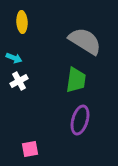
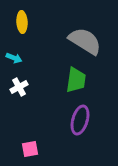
white cross: moved 6 px down
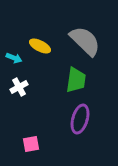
yellow ellipse: moved 18 px right, 24 px down; rotated 60 degrees counterclockwise
gray semicircle: rotated 12 degrees clockwise
purple ellipse: moved 1 px up
pink square: moved 1 px right, 5 px up
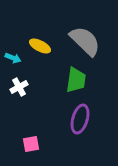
cyan arrow: moved 1 px left
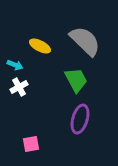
cyan arrow: moved 2 px right, 7 px down
green trapezoid: rotated 36 degrees counterclockwise
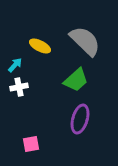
cyan arrow: rotated 70 degrees counterclockwise
green trapezoid: rotated 76 degrees clockwise
white cross: rotated 18 degrees clockwise
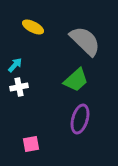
yellow ellipse: moved 7 px left, 19 px up
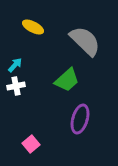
green trapezoid: moved 9 px left
white cross: moved 3 px left, 1 px up
pink square: rotated 30 degrees counterclockwise
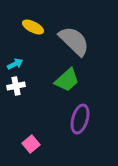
gray semicircle: moved 11 px left
cyan arrow: moved 1 px up; rotated 21 degrees clockwise
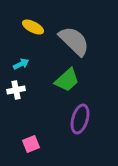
cyan arrow: moved 6 px right
white cross: moved 4 px down
pink square: rotated 18 degrees clockwise
